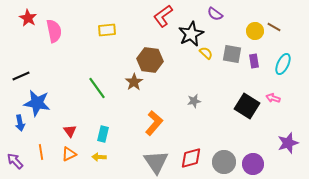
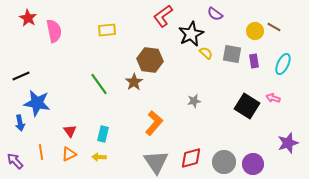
green line: moved 2 px right, 4 px up
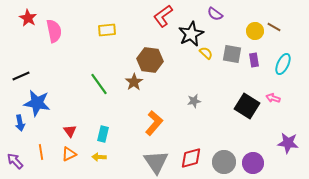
purple rectangle: moved 1 px up
purple star: rotated 25 degrees clockwise
purple circle: moved 1 px up
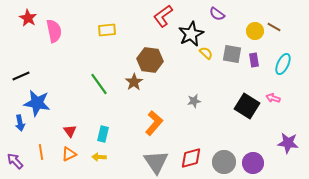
purple semicircle: moved 2 px right
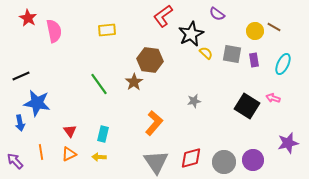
purple star: rotated 20 degrees counterclockwise
purple circle: moved 3 px up
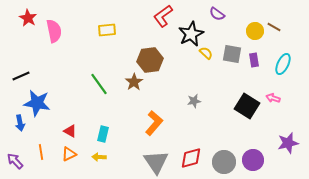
brown hexagon: rotated 15 degrees counterclockwise
red triangle: rotated 24 degrees counterclockwise
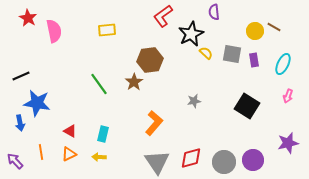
purple semicircle: moved 3 px left, 2 px up; rotated 49 degrees clockwise
pink arrow: moved 15 px right, 2 px up; rotated 88 degrees counterclockwise
gray triangle: moved 1 px right
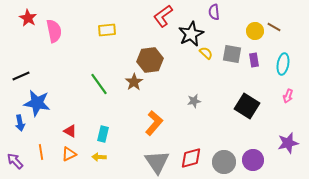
cyan ellipse: rotated 15 degrees counterclockwise
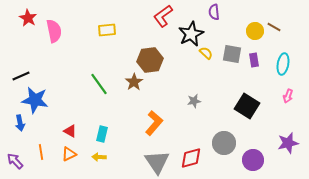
blue star: moved 2 px left, 3 px up
cyan rectangle: moved 1 px left
gray circle: moved 19 px up
